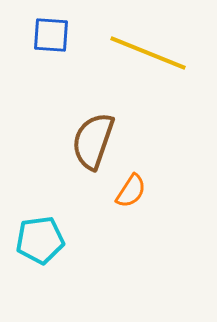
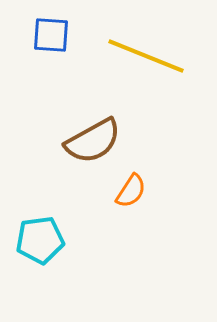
yellow line: moved 2 px left, 3 px down
brown semicircle: rotated 138 degrees counterclockwise
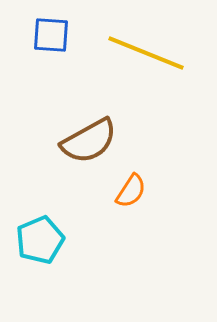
yellow line: moved 3 px up
brown semicircle: moved 4 px left
cyan pentagon: rotated 15 degrees counterclockwise
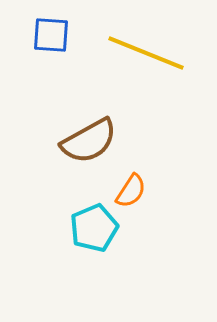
cyan pentagon: moved 54 px right, 12 px up
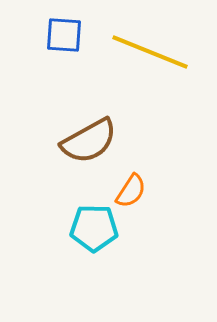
blue square: moved 13 px right
yellow line: moved 4 px right, 1 px up
cyan pentagon: rotated 24 degrees clockwise
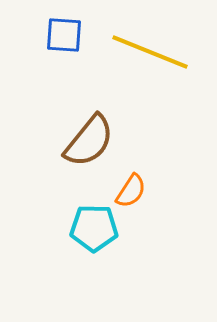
brown semicircle: rotated 22 degrees counterclockwise
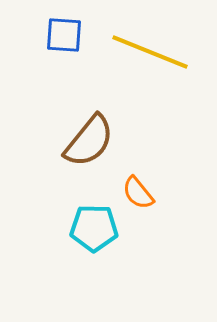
orange semicircle: moved 7 px right, 2 px down; rotated 108 degrees clockwise
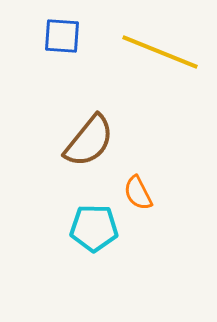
blue square: moved 2 px left, 1 px down
yellow line: moved 10 px right
orange semicircle: rotated 12 degrees clockwise
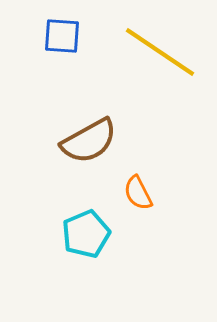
yellow line: rotated 12 degrees clockwise
brown semicircle: rotated 22 degrees clockwise
cyan pentagon: moved 8 px left, 6 px down; rotated 24 degrees counterclockwise
